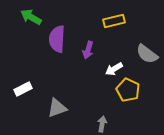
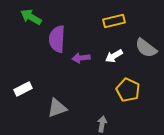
purple arrow: moved 7 px left, 8 px down; rotated 66 degrees clockwise
gray semicircle: moved 1 px left, 6 px up
white arrow: moved 13 px up
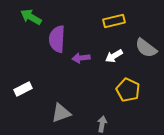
gray triangle: moved 4 px right, 5 px down
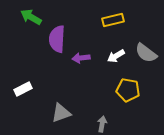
yellow rectangle: moved 1 px left, 1 px up
gray semicircle: moved 5 px down
white arrow: moved 2 px right
yellow pentagon: rotated 15 degrees counterclockwise
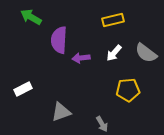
purple semicircle: moved 2 px right, 1 px down
white arrow: moved 2 px left, 3 px up; rotated 18 degrees counterclockwise
yellow pentagon: rotated 15 degrees counterclockwise
gray triangle: moved 1 px up
gray arrow: rotated 140 degrees clockwise
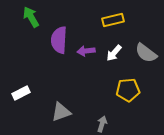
green arrow: rotated 30 degrees clockwise
purple arrow: moved 5 px right, 7 px up
white rectangle: moved 2 px left, 4 px down
gray arrow: rotated 133 degrees counterclockwise
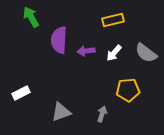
gray arrow: moved 10 px up
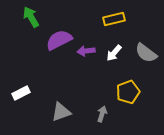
yellow rectangle: moved 1 px right, 1 px up
purple semicircle: rotated 60 degrees clockwise
yellow pentagon: moved 2 px down; rotated 15 degrees counterclockwise
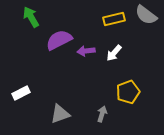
gray semicircle: moved 38 px up
gray triangle: moved 1 px left, 2 px down
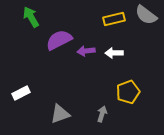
white arrow: rotated 48 degrees clockwise
